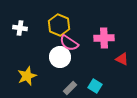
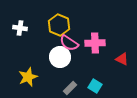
pink cross: moved 9 px left, 5 px down
yellow star: moved 1 px right, 1 px down
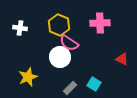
pink cross: moved 5 px right, 20 px up
cyan square: moved 1 px left, 2 px up
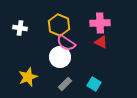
pink semicircle: moved 3 px left
red triangle: moved 21 px left, 17 px up
gray rectangle: moved 5 px left, 4 px up
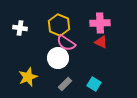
white circle: moved 2 px left, 1 px down
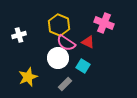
pink cross: moved 4 px right; rotated 24 degrees clockwise
white cross: moved 1 px left, 7 px down; rotated 24 degrees counterclockwise
red triangle: moved 13 px left
cyan square: moved 11 px left, 18 px up
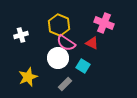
white cross: moved 2 px right
red triangle: moved 4 px right, 1 px down
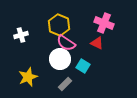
red triangle: moved 5 px right
white circle: moved 2 px right, 1 px down
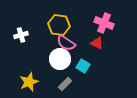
yellow hexagon: rotated 15 degrees counterclockwise
yellow star: moved 1 px right, 5 px down
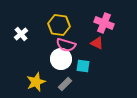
white cross: moved 1 px up; rotated 24 degrees counterclockwise
pink semicircle: moved 2 px down; rotated 18 degrees counterclockwise
white circle: moved 1 px right
cyan square: rotated 24 degrees counterclockwise
yellow star: moved 7 px right
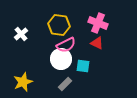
pink cross: moved 6 px left
pink semicircle: rotated 42 degrees counterclockwise
yellow star: moved 13 px left
